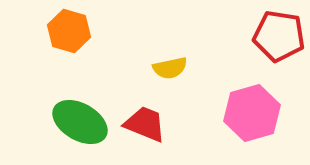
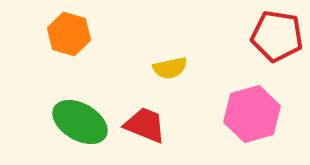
orange hexagon: moved 3 px down
red pentagon: moved 2 px left
pink hexagon: moved 1 px down
red trapezoid: moved 1 px down
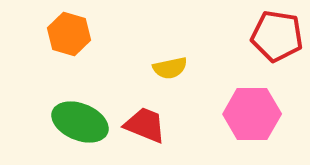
pink hexagon: rotated 16 degrees clockwise
green ellipse: rotated 8 degrees counterclockwise
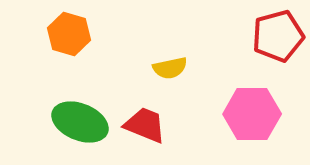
red pentagon: moved 1 px right; rotated 24 degrees counterclockwise
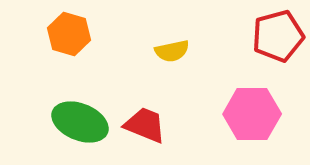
yellow semicircle: moved 2 px right, 17 px up
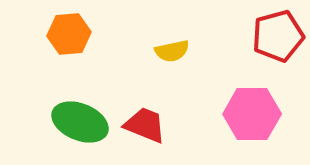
orange hexagon: rotated 21 degrees counterclockwise
